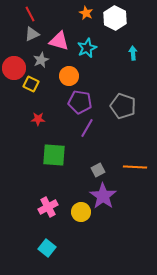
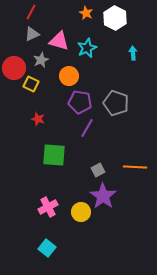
red line: moved 1 px right, 2 px up; rotated 56 degrees clockwise
gray pentagon: moved 7 px left, 3 px up
red star: rotated 16 degrees clockwise
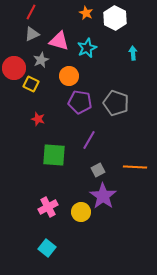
purple line: moved 2 px right, 12 px down
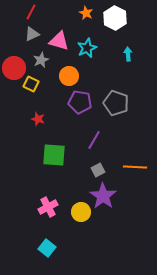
cyan arrow: moved 5 px left, 1 px down
purple line: moved 5 px right
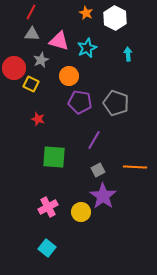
gray triangle: rotated 28 degrees clockwise
green square: moved 2 px down
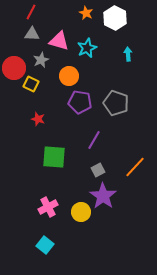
orange line: rotated 50 degrees counterclockwise
cyan square: moved 2 px left, 3 px up
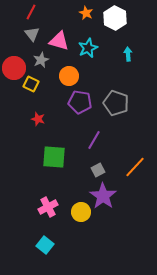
gray triangle: rotated 49 degrees clockwise
cyan star: moved 1 px right
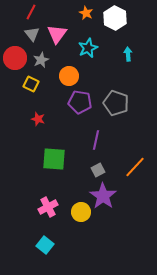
pink triangle: moved 2 px left, 7 px up; rotated 50 degrees clockwise
red circle: moved 1 px right, 10 px up
purple line: moved 2 px right; rotated 18 degrees counterclockwise
green square: moved 2 px down
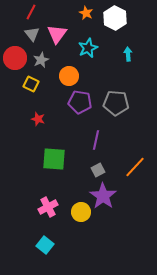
gray pentagon: rotated 15 degrees counterclockwise
